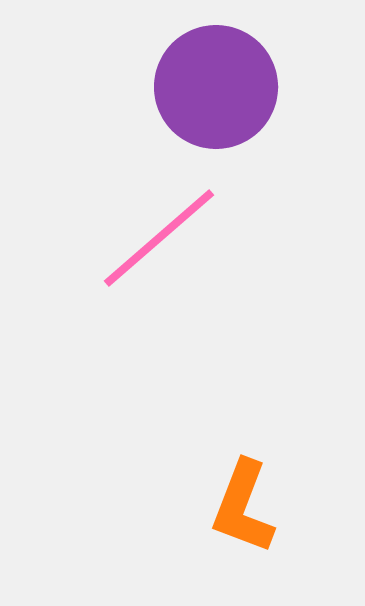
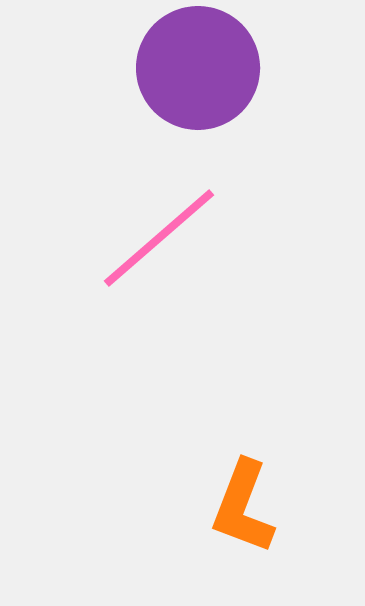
purple circle: moved 18 px left, 19 px up
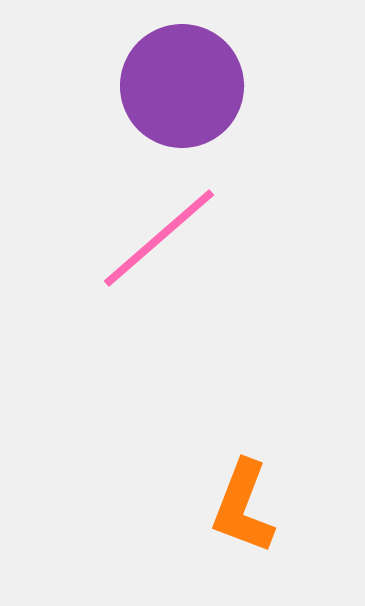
purple circle: moved 16 px left, 18 px down
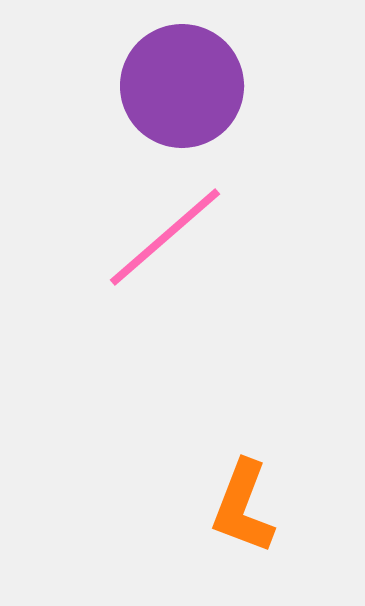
pink line: moved 6 px right, 1 px up
